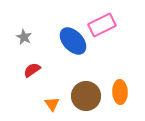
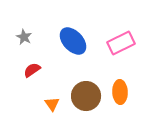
pink rectangle: moved 19 px right, 18 px down
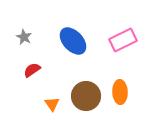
pink rectangle: moved 2 px right, 3 px up
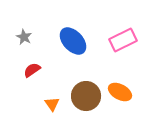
orange ellipse: rotated 60 degrees counterclockwise
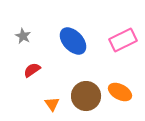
gray star: moved 1 px left, 1 px up
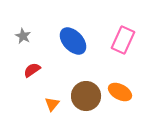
pink rectangle: rotated 40 degrees counterclockwise
orange triangle: rotated 14 degrees clockwise
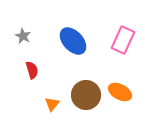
red semicircle: rotated 108 degrees clockwise
brown circle: moved 1 px up
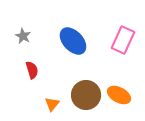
orange ellipse: moved 1 px left, 3 px down
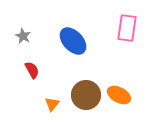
pink rectangle: moved 4 px right, 12 px up; rotated 16 degrees counterclockwise
red semicircle: rotated 12 degrees counterclockwise
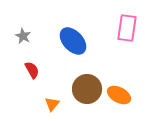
brown circle: moved 1 px right, 6 px up
